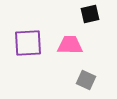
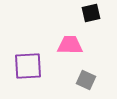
black square: moved 1 px right, 1 px up
purple square: moved 23 px down
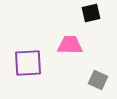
purple square: moved 3 px up
gray square: moved 12 px right
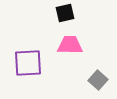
black square: moved 26 px left
gray square: rotated 18 degrees clockwise
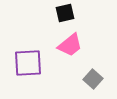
pink trapezoid: rotated 140 degrees clockwise
gray square: moved 5 px left, 1 px up
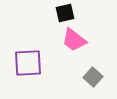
pink trapezoid: moved 4 px right, 5 px up; rotated 76 degrees clockwise
gray square: moved 2 px up
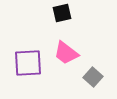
black square: moved 3 px left
pink trapezoid: moved 8 px left, 13 px down
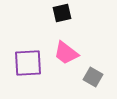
gray square: rotated 12 degrees counterclockwise
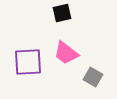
purple square: moved 1 px up
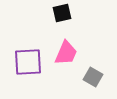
pink trapezoid: rotated 104 degrees counterclockwise
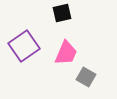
purple square: moved 4 px left, 16 px up; rotated 32 degrees counterclockwise
gray square: moved 7 px left
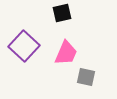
purple square: rotated 12 degrees counterclockwise
gray square: rotated 18 degrees counterclockwise
